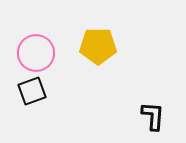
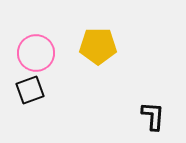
black square: moved 2 px left, 1 px up
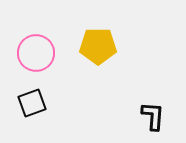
black square: moved 2 px right, 13 px down
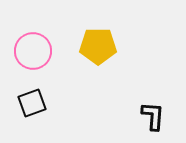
pink circle: moved 3 px left, 2 px up
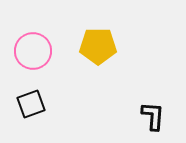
black square: moved 1 px left, 1 px down
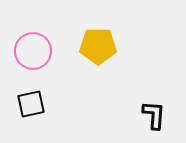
black square: rotated 8 degrees clockwise
black L-shape: moved 1 px right, 1 px up
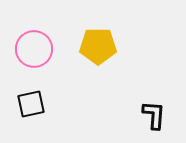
pink circle: moved 1 px right, 2 px up
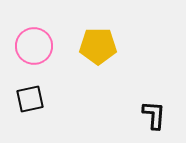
pink circle: moved 3 px up
black square: moved 1 px left, 5 px up
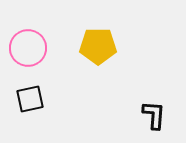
pink circle: moved 6 px left, 2 px down
